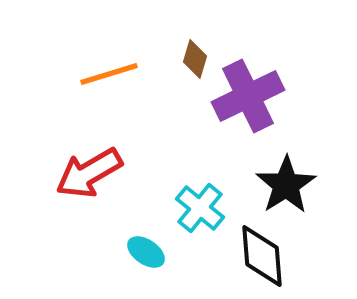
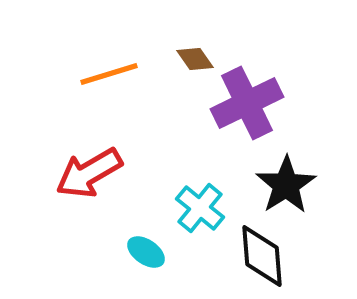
brown diamond: rotated 51 degrees counterclockwise
purple cross: moved 1 px left, 7 px down
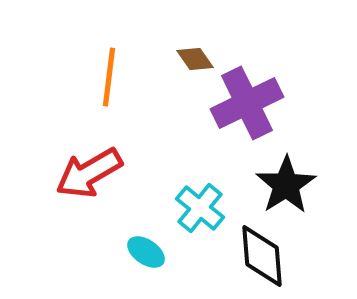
orange line: moved 3 px down; rotated 66 degrees counterclockwise
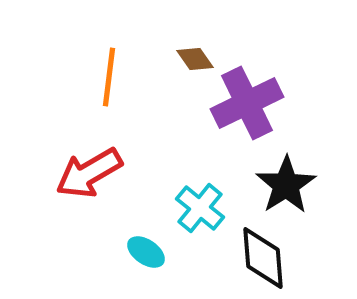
black diamond: moved 1 px right, 2 px down
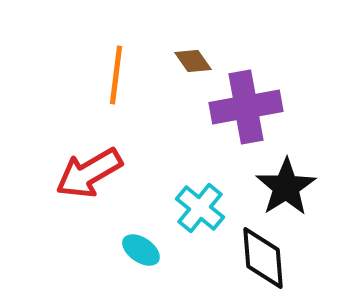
brown diamond: moved 2 px left, 2 px down
orange line: moved 7 px right, 2 px up
purple cross: moved 1 px left, 4 px down; rotated 16 degrees clockwise
black star: moved 2 px down
cyan ellipse: moved 5 px left, 2 px up
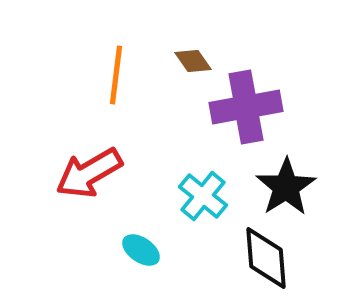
cyan cross: moved 3 px right, 12 px up
black diamond: moved 3 px right
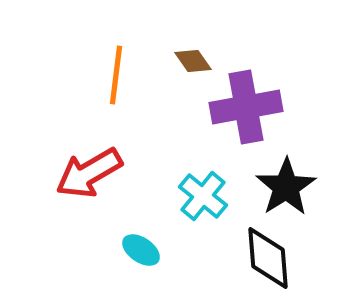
black diamond: moved 2 px right
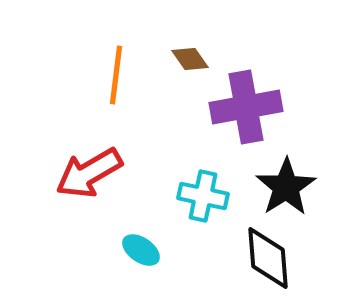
brown diamond: moved 3 px left, 2 px up
cyan cross: rotated 27 degrees counterclockwise
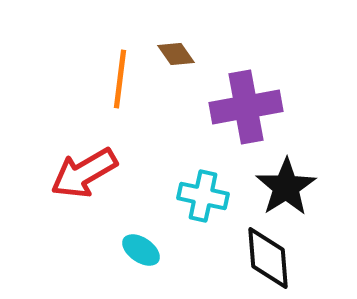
brown diamond: moved 14 px left, 5 px up
orange line: moved 4 px right, 4 px down
red arrow: moved 5 px left
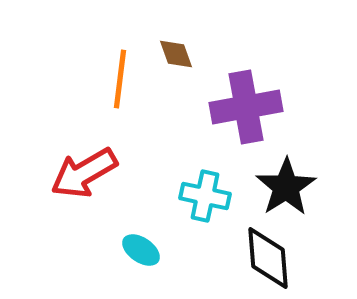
brown diamond: rotated 15 degrees clockwise
cyan cross: moved 2 px right
